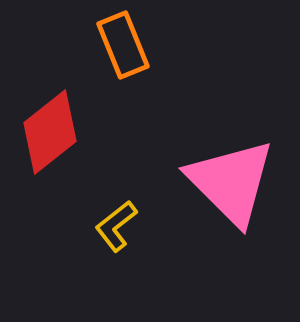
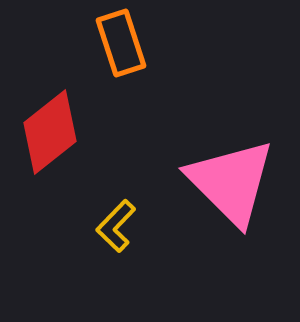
orange rectangle: moved 2 px left, 2 px up; rotated 4 degrees clockwise
yellow L-shape: rotated 8 degrees counterclockwise
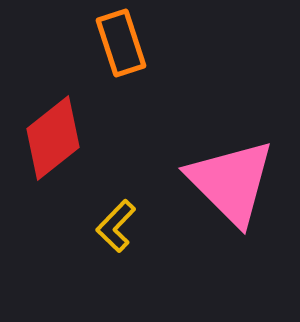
red diamond: moved 3 px right, 6 px down
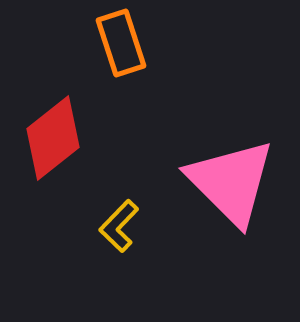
yellow L-shape: moved 3 px right
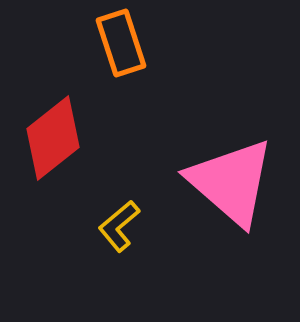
pink triangle: rotated 4 degrees counterclockwise
yellow L-shape: rotated 6 degrees clockwise
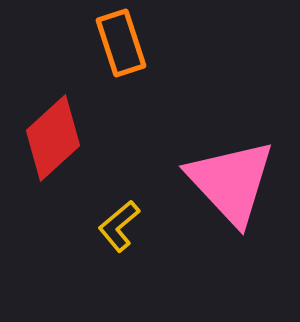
red diamond: rotated 4 degrees counterclockwise
pink triangle: rotated 6 degrees clockwise
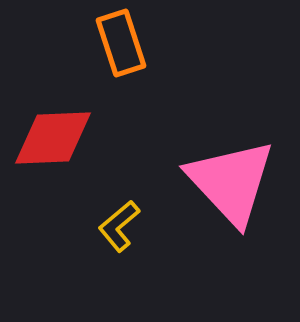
red diamond: rotated 40 degrees clockwise
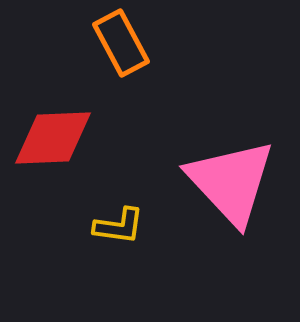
orange rectangle: rotated 10 degrees counterclockwise
yellow L-shape: rotated 132 degrees counterclockwise
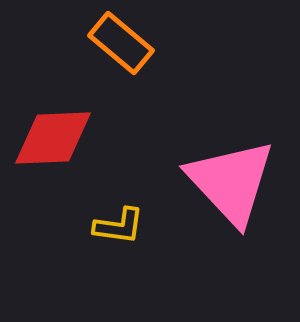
orange rectangle: rotated 22 degrees counterclockwise
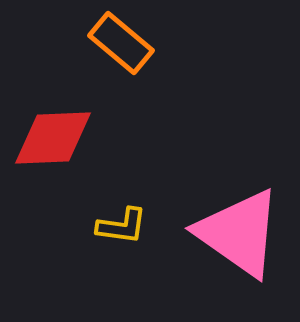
pink triangle: moved 8 px right, 51 px down; rotated 12 degrees counterclockwise
yellow L-shape: moved 3 px right
